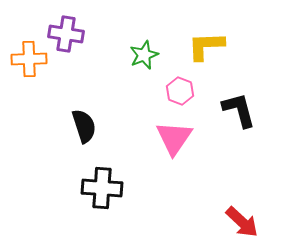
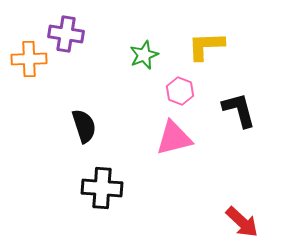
pink triangle: rotated 42 degrees clockwise
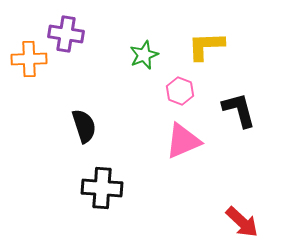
pink triangle: moved 9 px right, 3 px down; rotated 9 degrees counterclockwise
